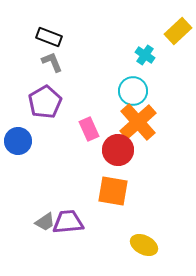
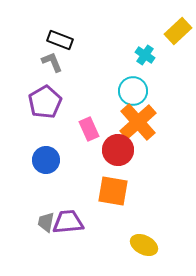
black rectangle: moved 11 px right, 3 px down
blue circle: moved 28 px right, 19 px down
gray trapezoid: moved 1 px right; rotated 135 degrees clockwise
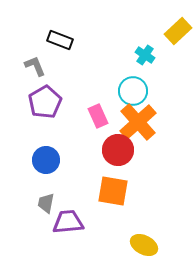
gray L-shape: moved 17 px left, 4 px down
pink rectangle: moved 9 px right, 13 px up
gray trapezoid: moved 19 px up
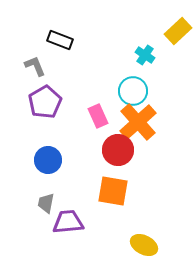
blue circle: moved 2 px right
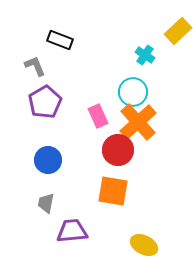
cyan circle: moved 1 px down
purple trapezoid: moved 4 px right, 9 px down
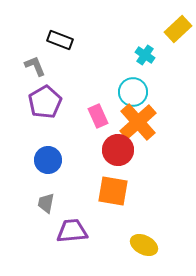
yellow rectangle: moved 2 px up
